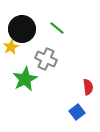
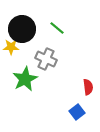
yellow star: rotated 28 degrees clockwise
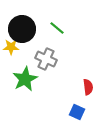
blue square: rotated 28 degrees counterclockwise
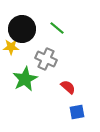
red semicircle: moved 20 px left; rotated 42 degrees counterclockwise
blue square: rotated 35 degrees counterclockwise
